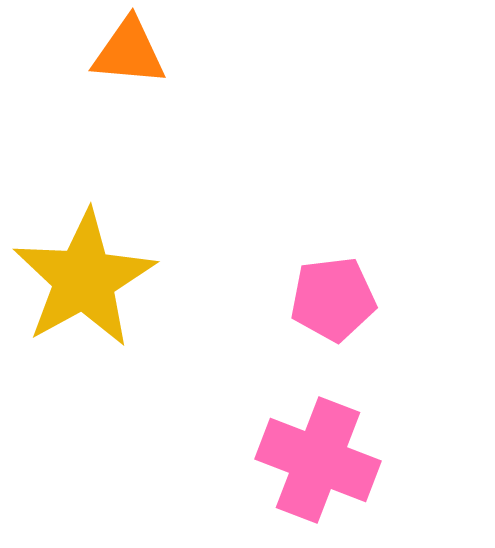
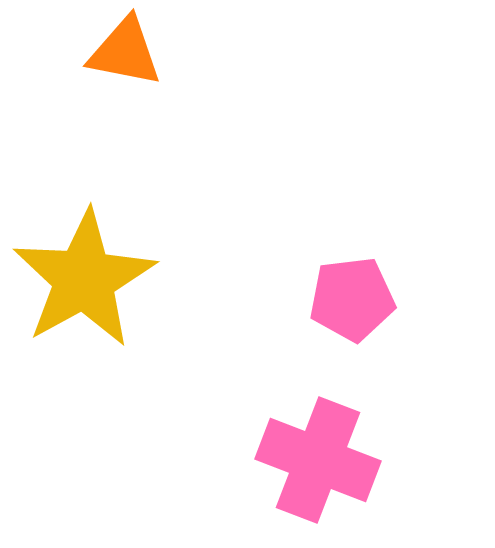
orange triangle: moved 4 px left; rotated 6 degrees clockwise
pink pentagon: moved 19 px right
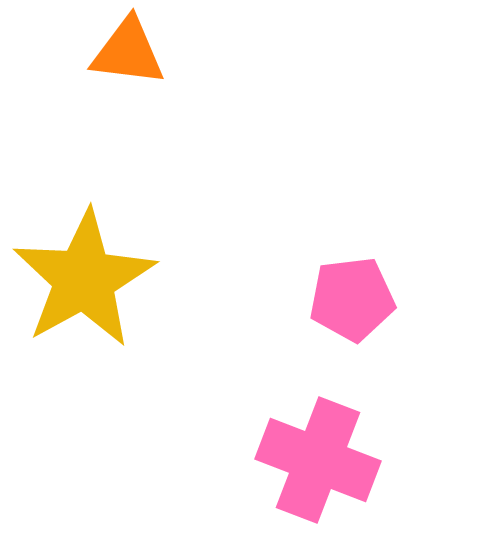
orange triangle: moved 3 px right; rotated 4 degrees counterclockwise
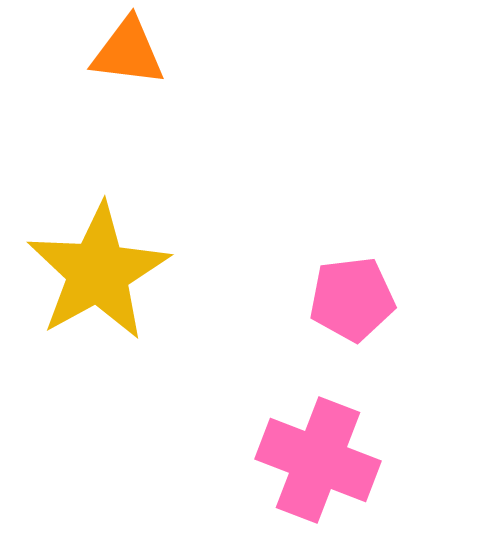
yellow star: moved 14 px right, 7 px up
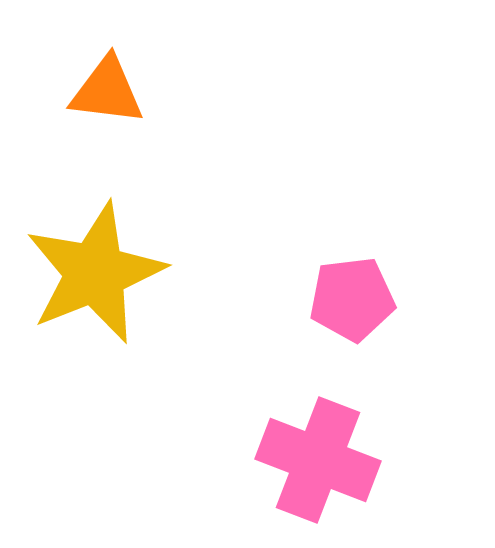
orange triangle: moved 21 px left, 39 px down
yellow star: moved 3 px left, 1 px down; rotated 7 degrees clockwise
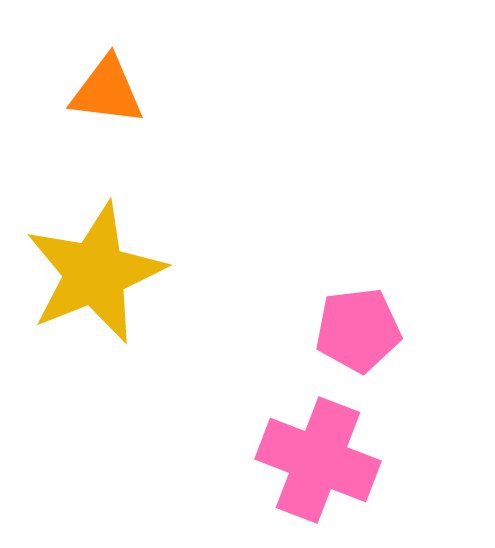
pink pentagon: moved 6 px right, 31 px down
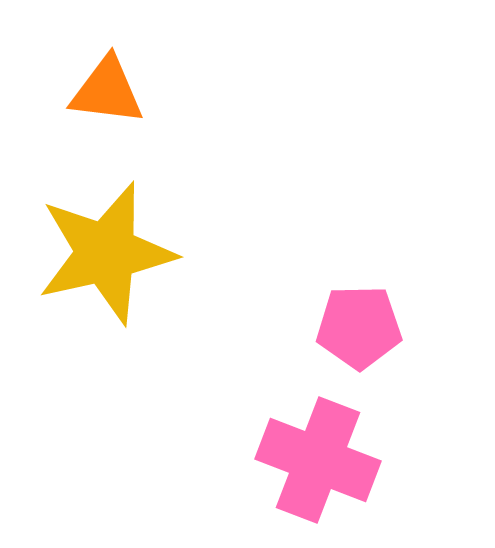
yellow star: moved 11 px right, 20 px up; rotated 9 degrees clockwise
pink pentagon: moved 1 px right, 3 px up; rotated 6 degrees clockwise
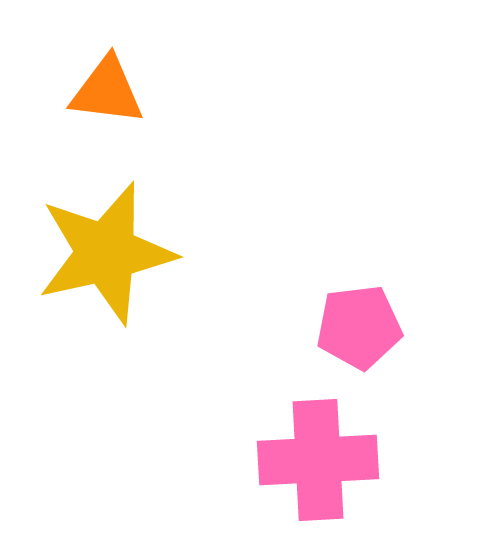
pink pentagon: rotated 6 degrees counterclockwise
pink cross: rotated 24 degrees counterclockwise
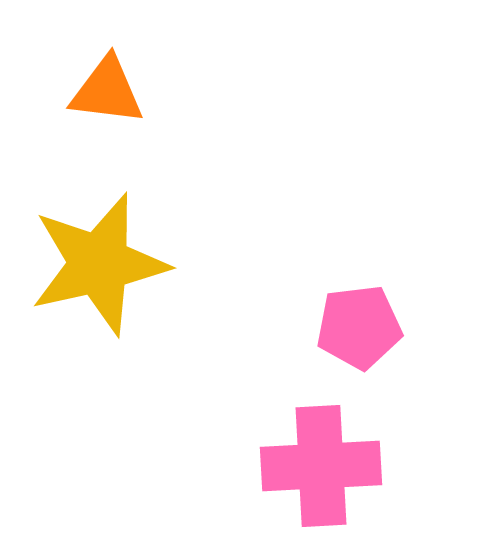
yellow star: moved 7 px left, 11 px down
pink cross: moved 3 px right, 6 px down
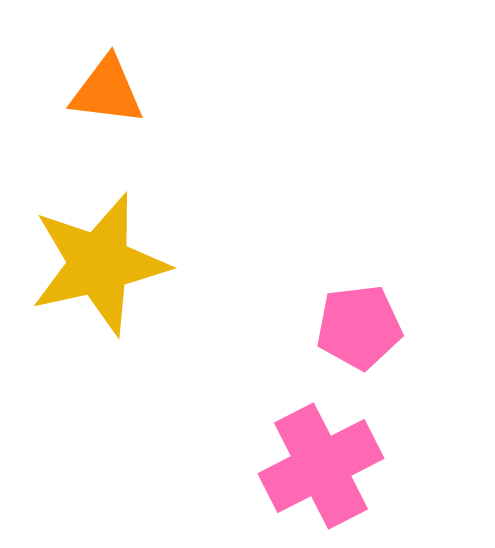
pink cross: rotated 24 degrees counterclockwise
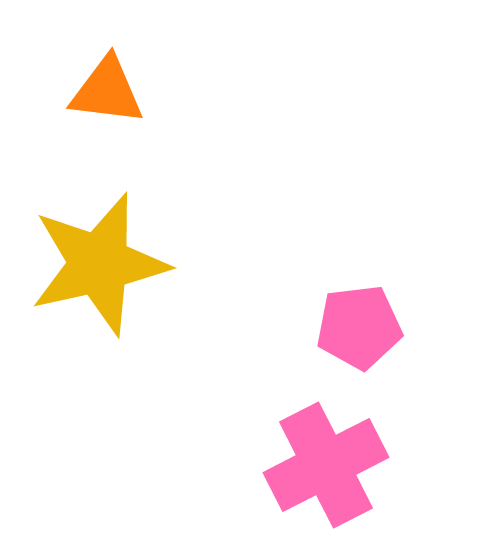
pink cross: moved 5 px right, 1 px up
